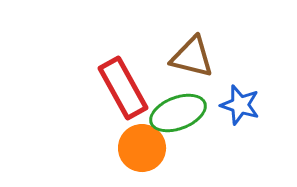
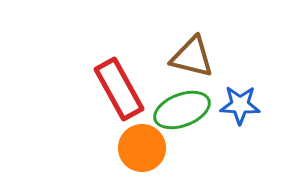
red rectangle: moved 4 px left, 1 px down
blue star: rotated 15 degrees counterclockwise
green ellipse: moved 4 px right, 3 px up
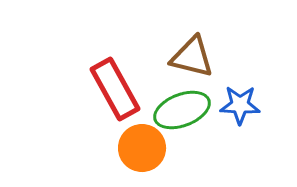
red rectangle: moved 4 px left
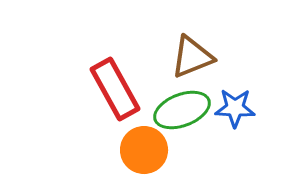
brown triangle: rotated 36 degrees counterclockwise
blue star: moved 5 px left, 3 px down
orange circle: moved 2 px right, 2 px down
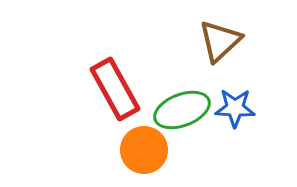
brown triangle: moved 28 px right, 16 px up; rotated 21 degrees counterclockwise
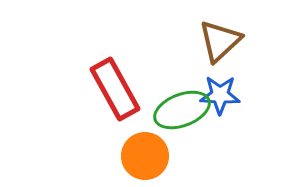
blue star: moved 15 px left, 13 px up
orange circle: moved 1 px right, 6 px down
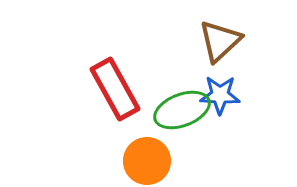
orange circle: moved 2 px right, 5 px down
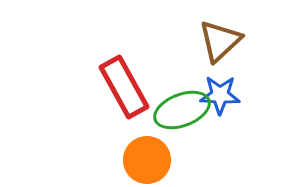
red rectangle: moved 9 px right, 2 px up
orange circle: moved 1 px up
